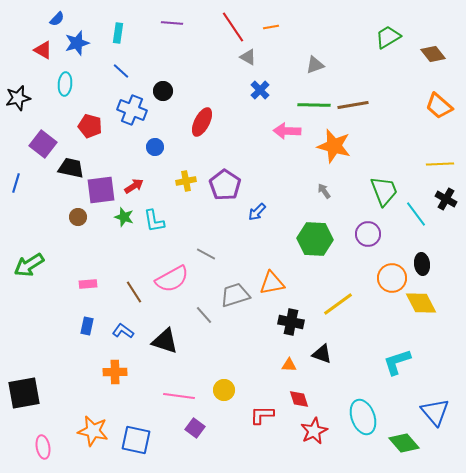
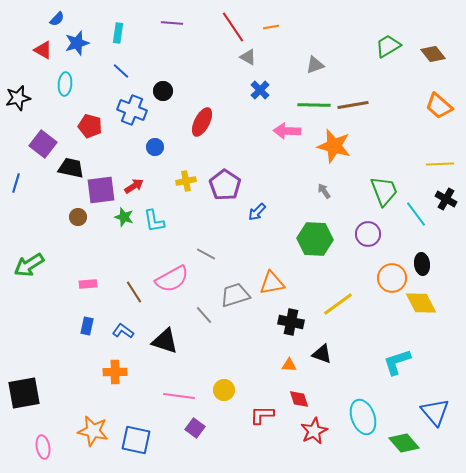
green trapezoid at (388, 37): moved 9 px down
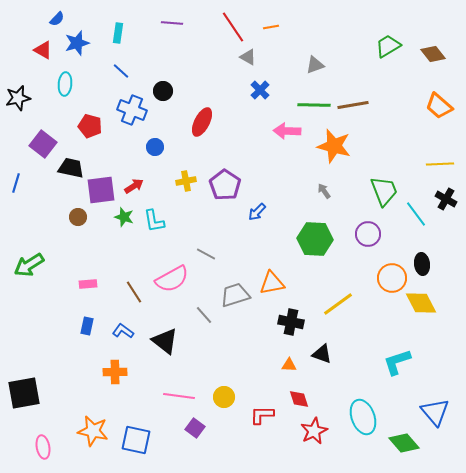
black triangle at (165, 341): rotated 20 degrees clockwise
yellow circle at (224, 390): moved 7 px down
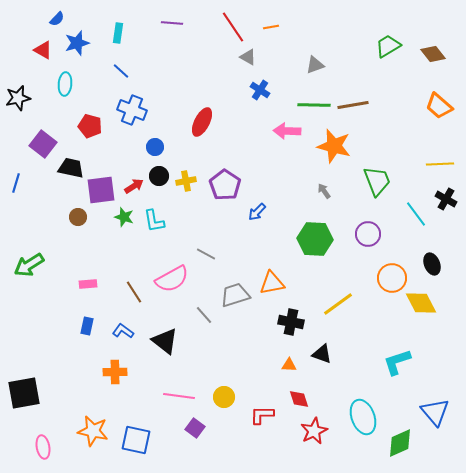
blue cross at (260, 90): rotated 12 degrees counterclockwise
black circle at (163, 91): moved 4 px left, 85 px down
green trapezoid at (384, 191): moved 7 px left, 10 px up
black ellipse at (422, 264): moved 10 px right; rotated 15 degrees counterclockwise
green diamond at (404, 443): moved 4 px left; rotated 72 degrees counterclockwise
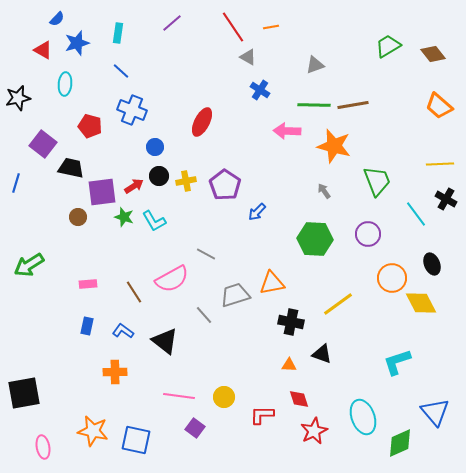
purple line at (172, 23): rotated 45 degrees counterclockwise
purple square at (101, 190): moved 1 px right, 2 px down
cyan L-shape at (154, 221): rotated 20 degrees counterclockwise
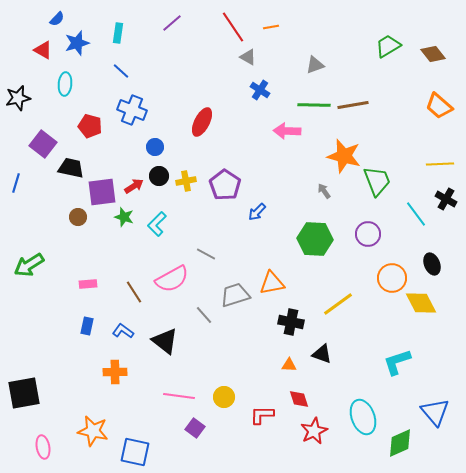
orange star at (334, 146): moved 10 px right, 10 px down
cyan L-shape at (154, 221): moved 3 px right, 3 px down; rotated 75 degrees clockwise
blue square at (136, 440): moved 1 px left, 12 px down
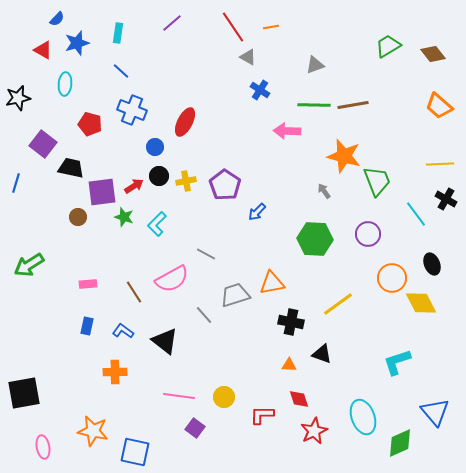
red ellipse at (202, 122): moved 17 px left
red pentagon at (90, 126): moved 2 px up
